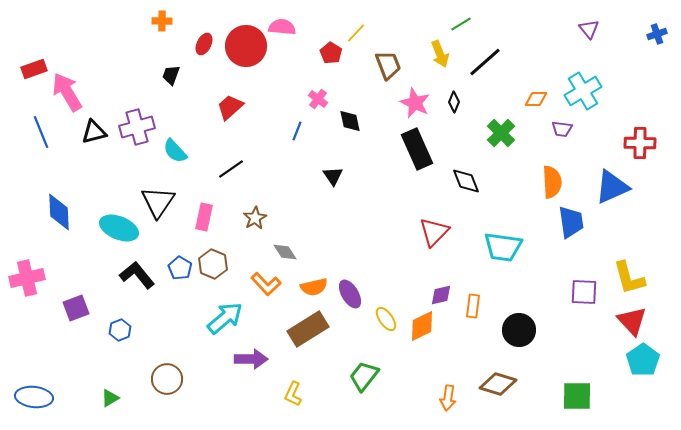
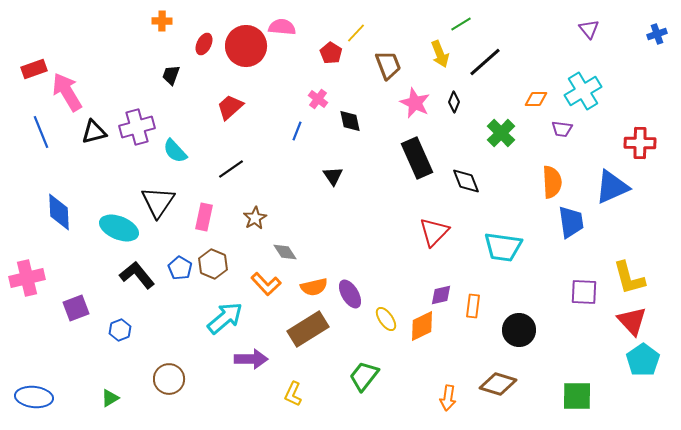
black rectangle at (417, 149): moved 9 px down
brown circle at (167, 379): moved 2 px right
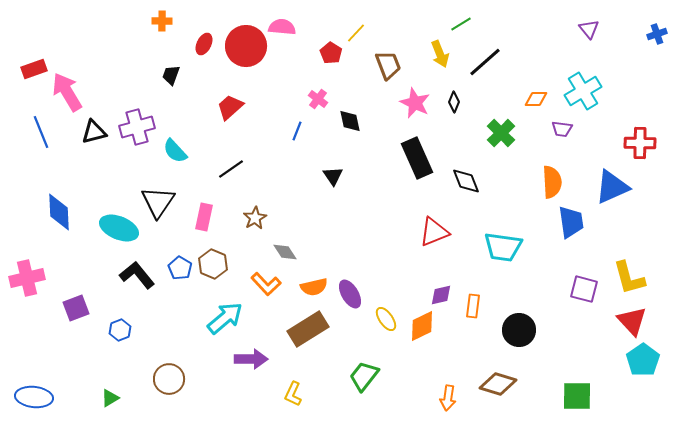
red triangle at (434, 232): rotated 24 degrees clockwise
purple square at (584, 292): moved 3 px up; rotated 12 degrees clockwise
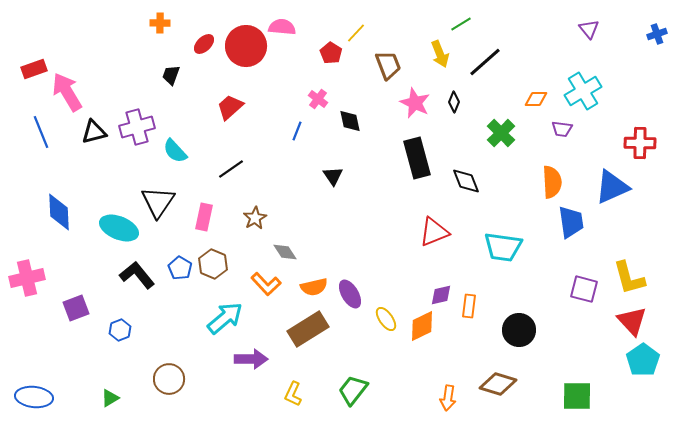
orange cross at (162, 21): moved 2 px left, 2 px down
red ellipse at (204, 44): rotated 20 degrees clockwise
black rectangle at (417, 158): rotated 9 degrees clockwise
orange rectangle at (473, 306): moved 4 px left
green trapezoid at (364, 376): moved 11 px left, 14 px down
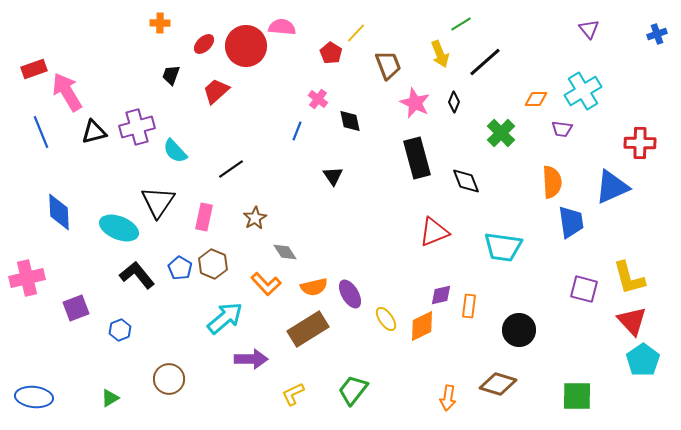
red trapezoid at (230, 107): moved 14 px left, 16 px up
yellow L-shape at (293, 394): rotated 40 degrees clockwise
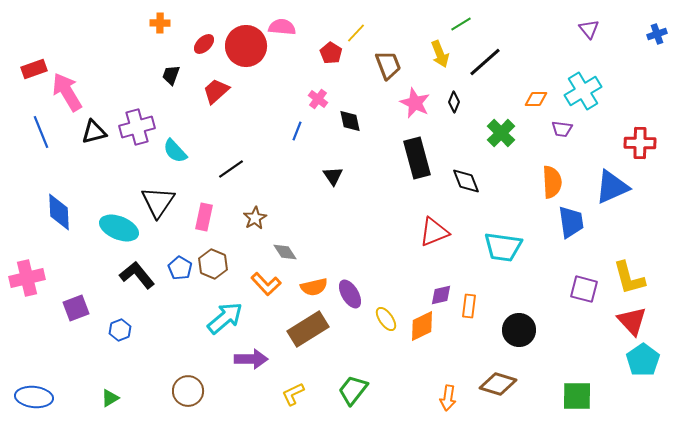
brown circle at (169, 379): moved 19 px right, 12 px down
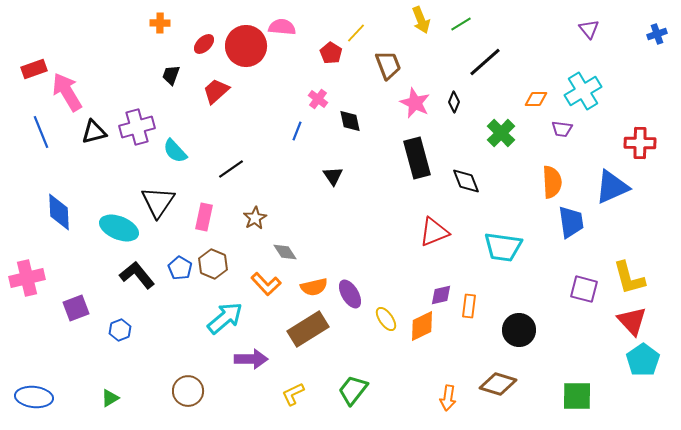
yellow arrow at (440, 54): moved 19 px left, 34 px up
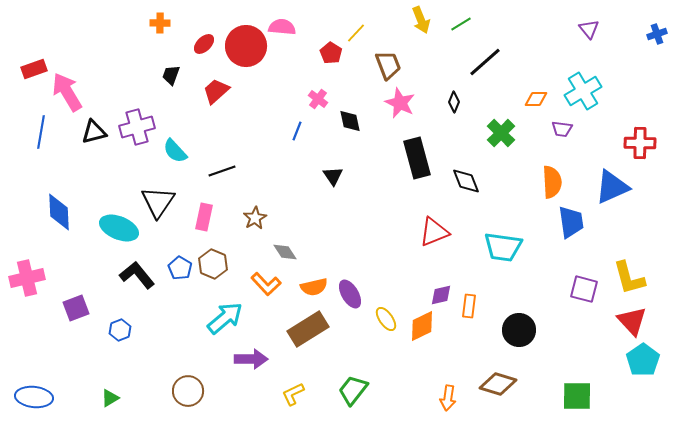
pink star at (415, 103): moved 15 px left
blue line at (41, 132): rotated 32 degrees clockwise
black line at (231, 169): moved 9 px left, 2 px down; rotated 16 degrees clockwise
